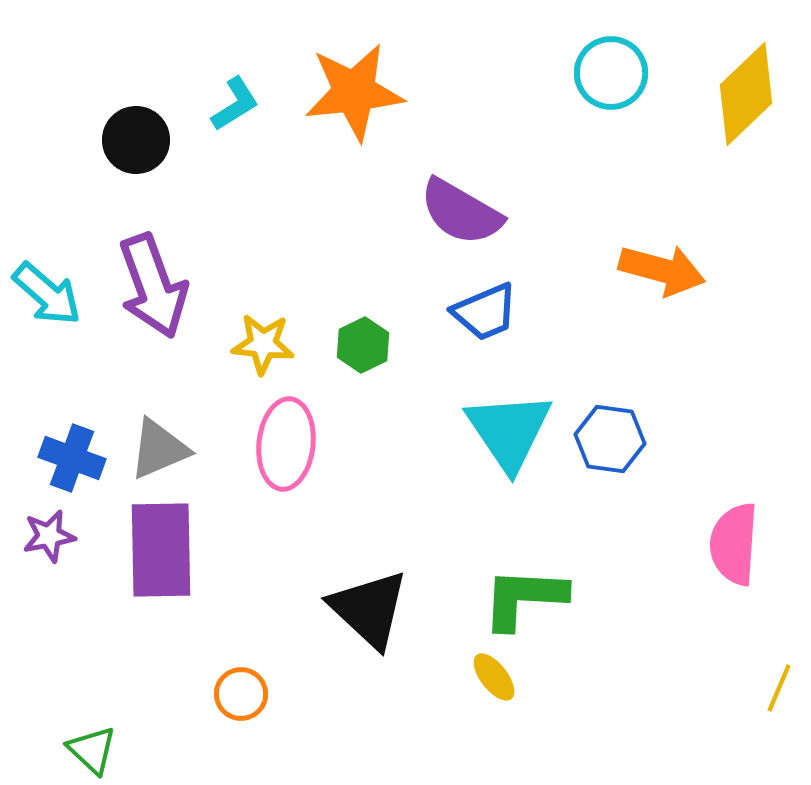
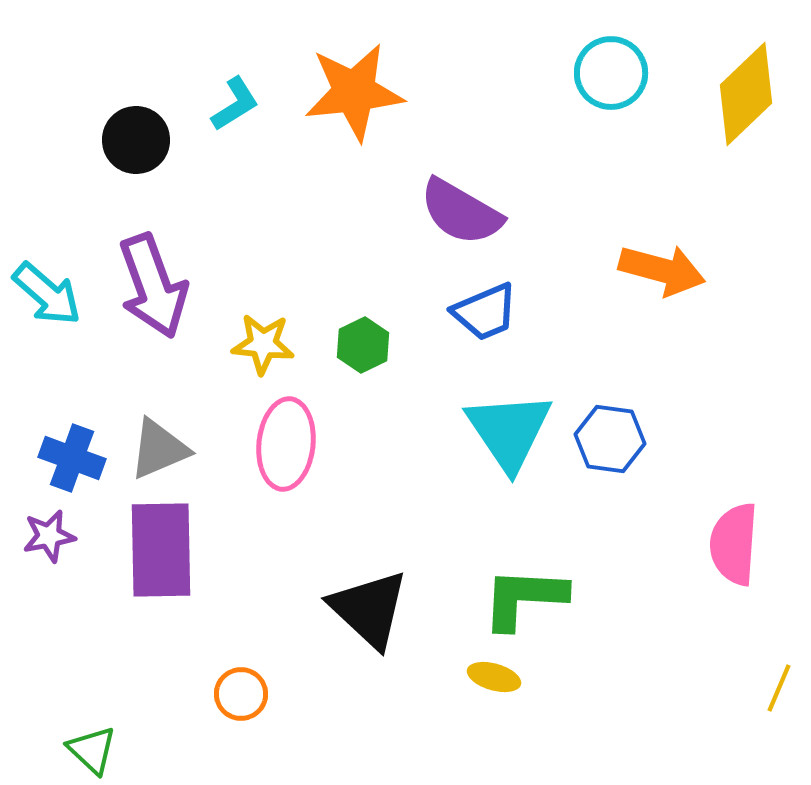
yellow ellipse: rotated 36 degrees counterclockwise
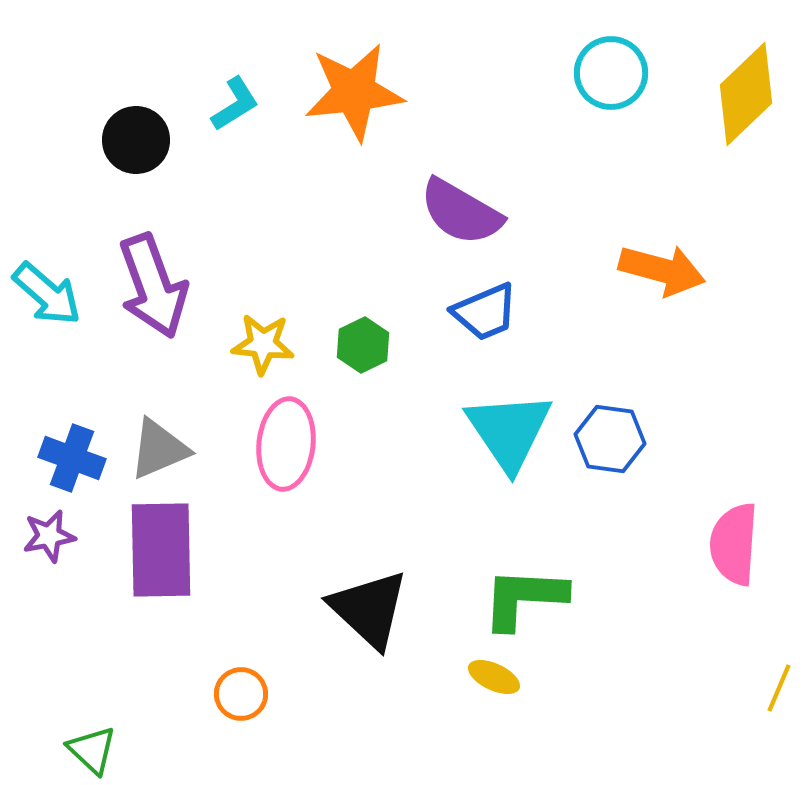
yellow ellipse: rotated 9 degrees clockwise
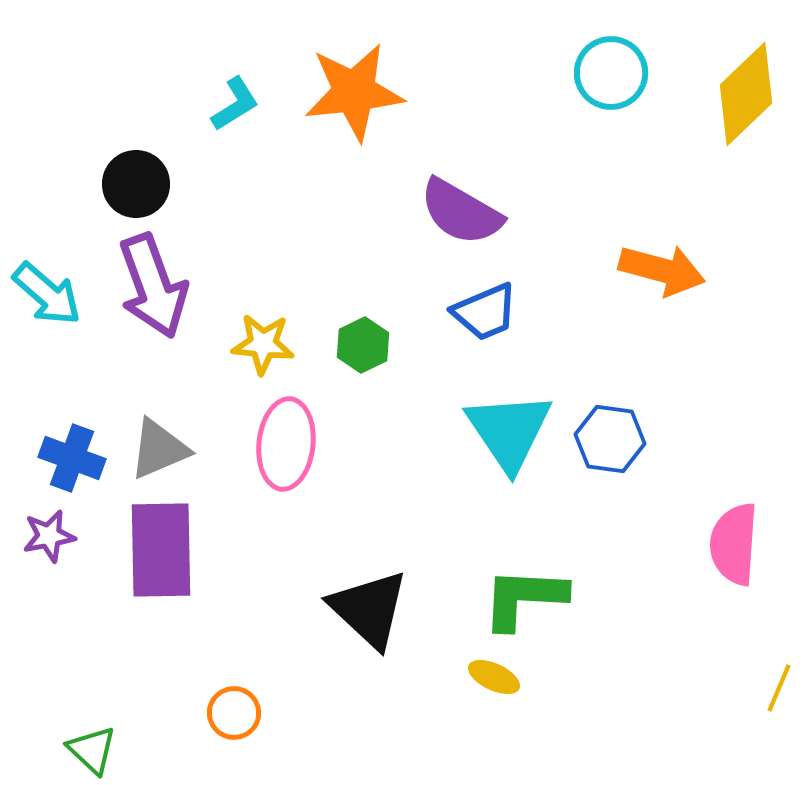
black circle: moved 44 px down
orange circle: moved 7 px left, 19 px down
